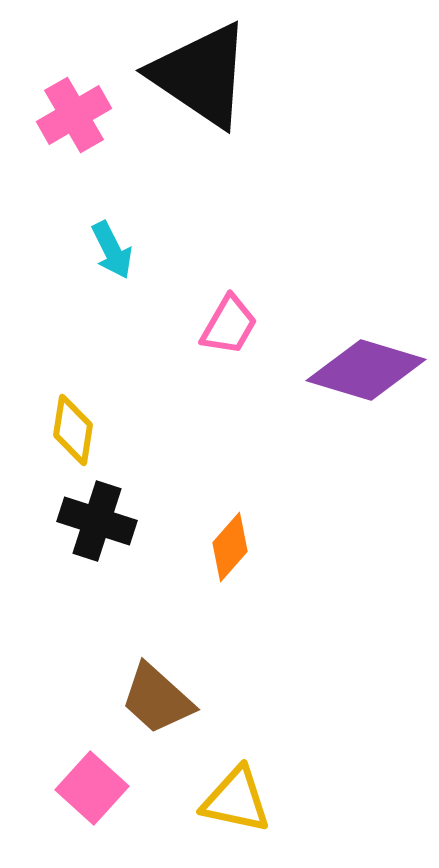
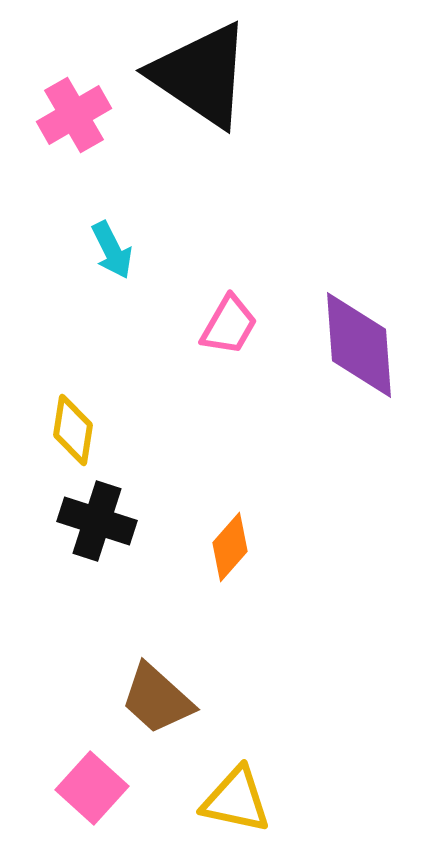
purple diamond: moved 7 px left, 25 px up; rotated 69 degrees clockwise
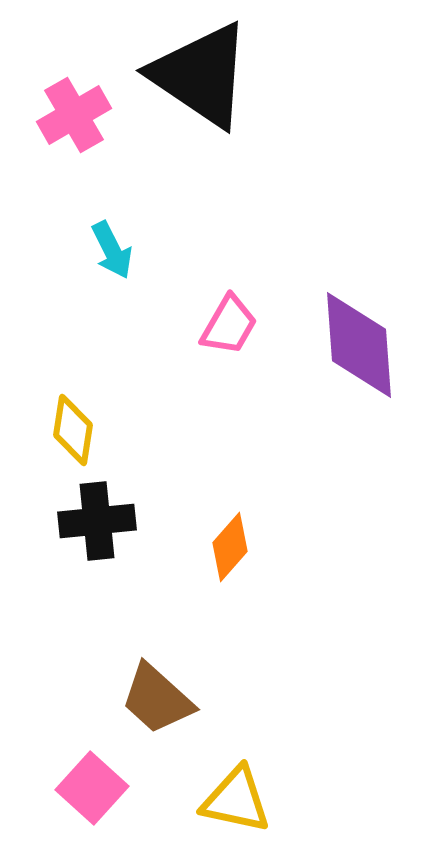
black cross: rotated 24 degrees counterclockwise
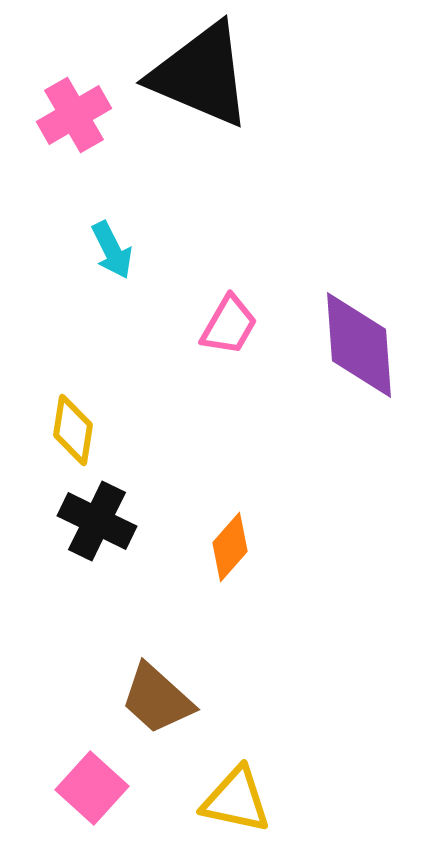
black triangle: rotated 11 degrees counterclockwise
black cross: rotated 32 degrees clockwise
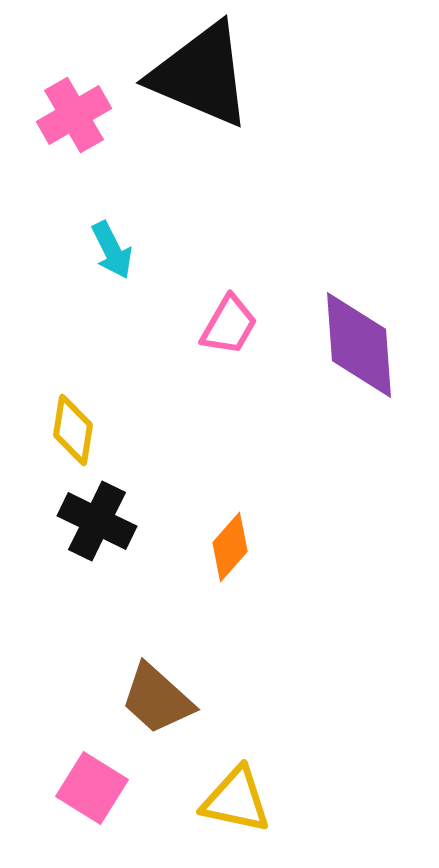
pink square: rotated 10 degrees counterclockwise
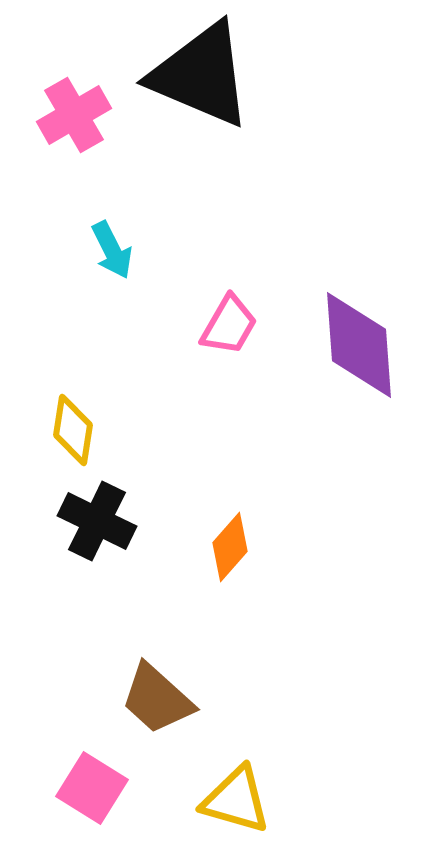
yellow triangle: rotated 4 degrees clockwise
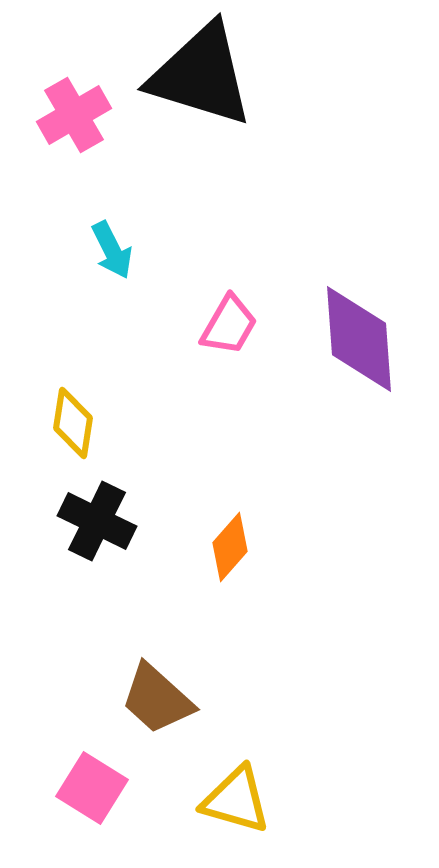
black triangle: rotated 6 degrees counterclockwise
purple diamond: moved 6 px up
yellow diamond: moved 7 px up
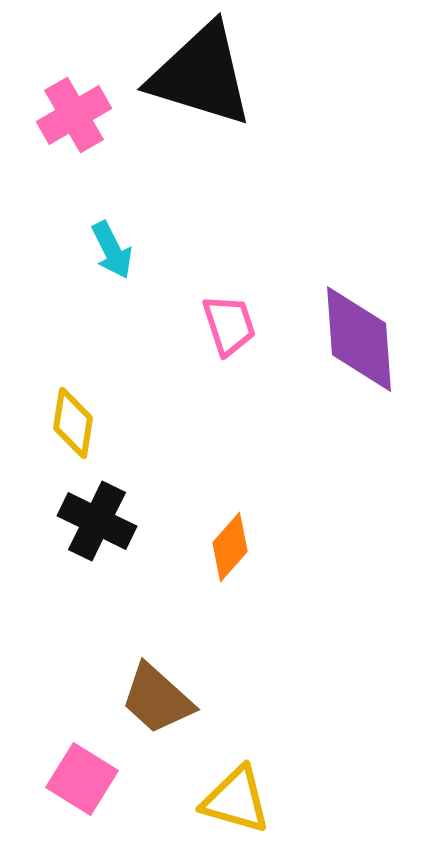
pink trapezoid: rotated 48 degrees counterclockwise
pink square: moved 10 px left, 9 px up
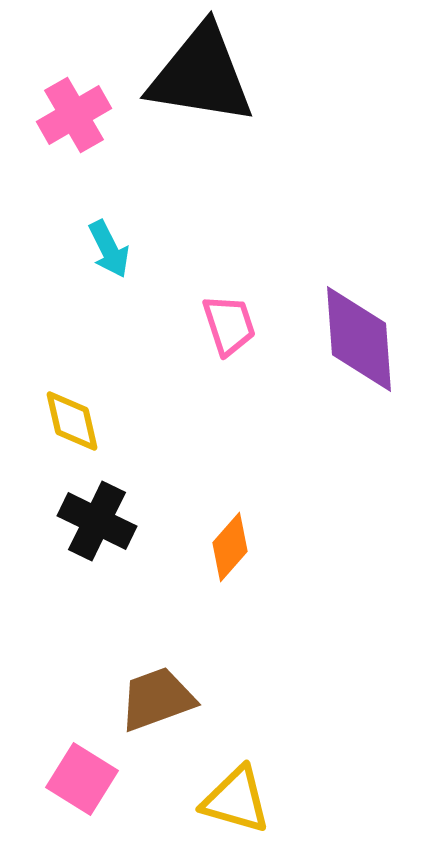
black triangle: rotated 8 degrees counterclockwise
cyan arrow: moved 3 px left, 1 px up
yellow diamond: moved 1 px left, 2 px up; rotated 22 degrees counterclockwise
brown trapezoid: rotated 118 degrees clockwise
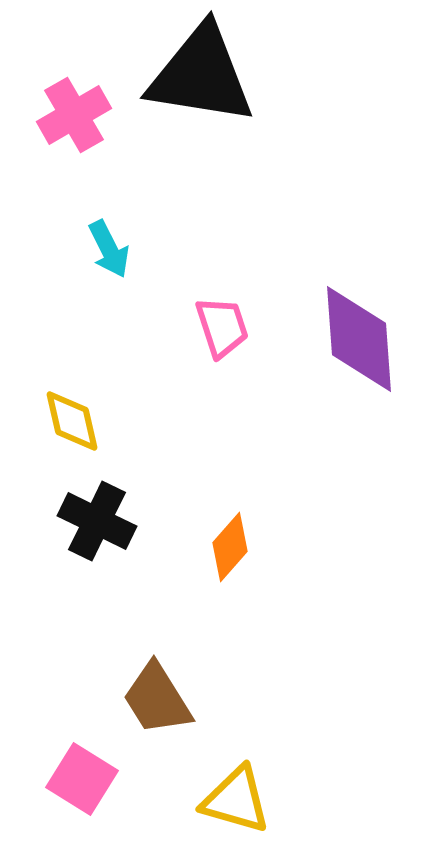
pink trapezoid: moved 7 px left, 2 px down
brown trapezoid: rotated 102 degrees counterclockwise
